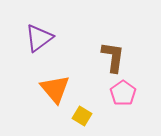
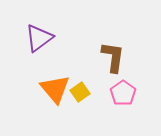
yellow square: moved 2 px left, 24 px up; rotated 24 degrees clockwise
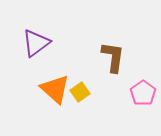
purple triangle: moved 3 px left, 5 px down
orange triangle: rotated 8 degrees counterclockwise
pink pentagon: moved 20 px right
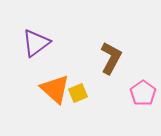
brown L-shape: moved 2 px left, 1 px down; rotated 20 degrees clockwise
yellow square: moved 2 px left, 1 px down; rotated 12 degrees clockwise
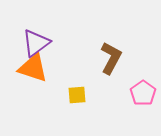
orange triangle: moved 22 px left, 21 px up; rotated 24 degrees counterclockwise
yellow square: moved 1 px left, 2 px down; rotated 18 degrees clockwise
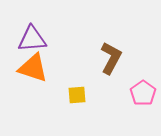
purple triangle: moved 4 px left, 4 px up; rotated 32 degrees clockwise
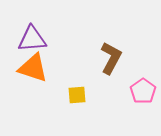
pink pentagon: moved 2 px up
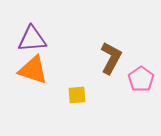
orange triangle: moved 2 px down
pink pentagon: moved 2 px left, 12 px up
